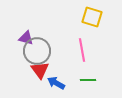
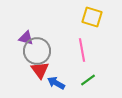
green line: rotated 35 degrees counterclockwise
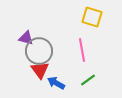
gray circle: moved 2 px right
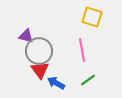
purple triangle: moved 2 px up
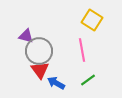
yellow square: moved 3 px down; rotated 15 degrees clockwise
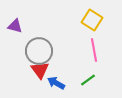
purple triangle: moved 11 px left, 10 px up
pink line: moved 12 px right
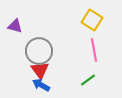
blue arrow: moved 15 px left, 2 px down
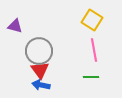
green line: moved 3 px right, 3 px up; rotated 35 degrees clockwise
blue arrow: rotated 18 degrees counterclockwise
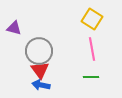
yellow square: moved 1 px up
purple triangle: moved 1 px left, 2 px down
pink line: moved 2 px left, 1 px up
